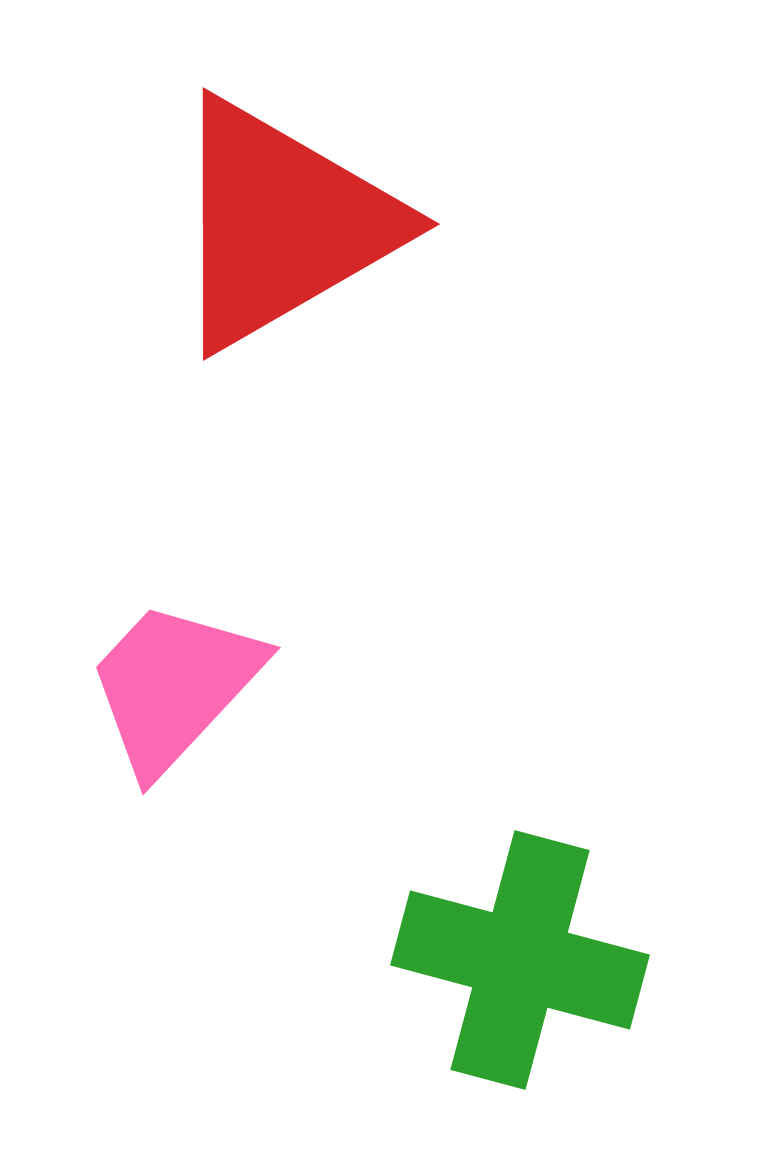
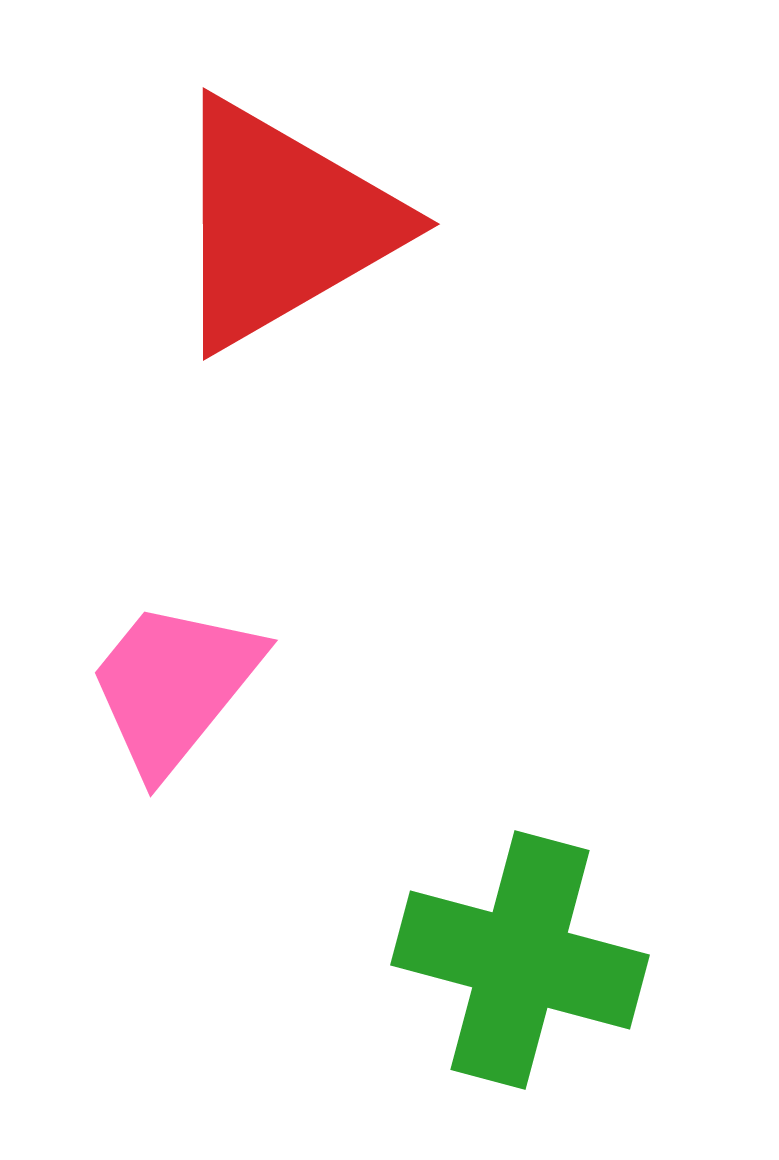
pink trapezoid: rotated 4 degrees counterclockwise
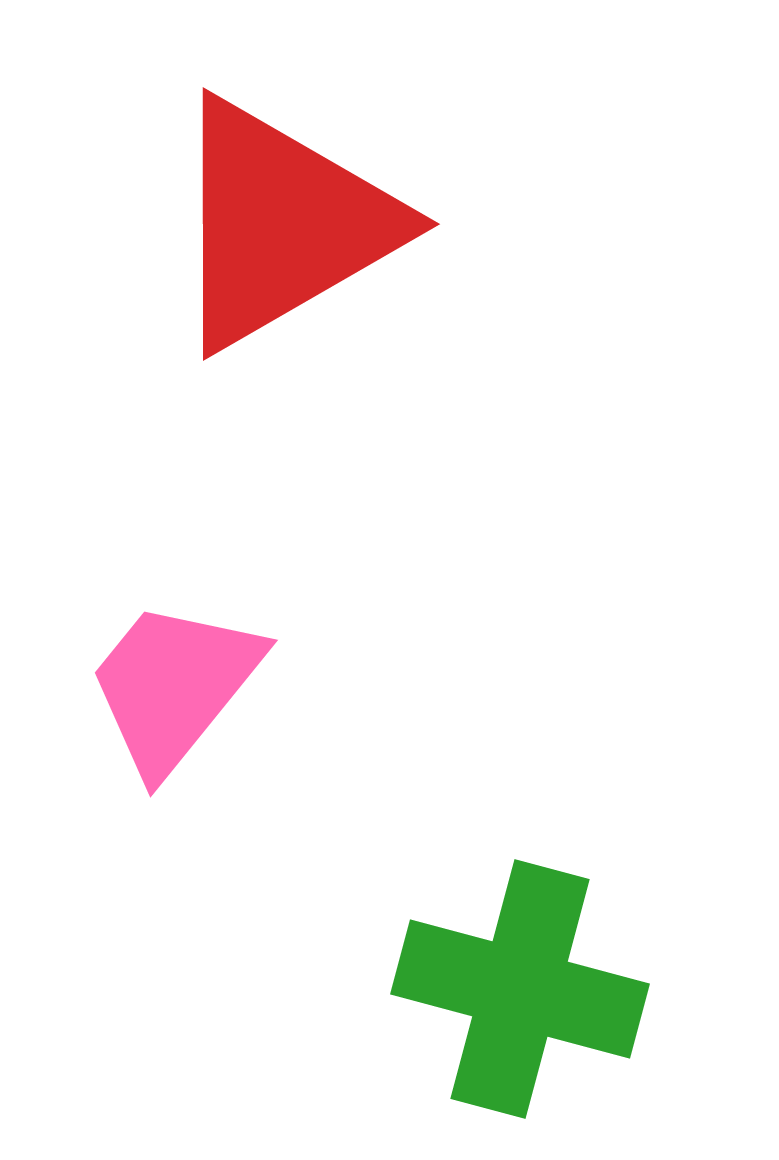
green cross: moved 29 px down
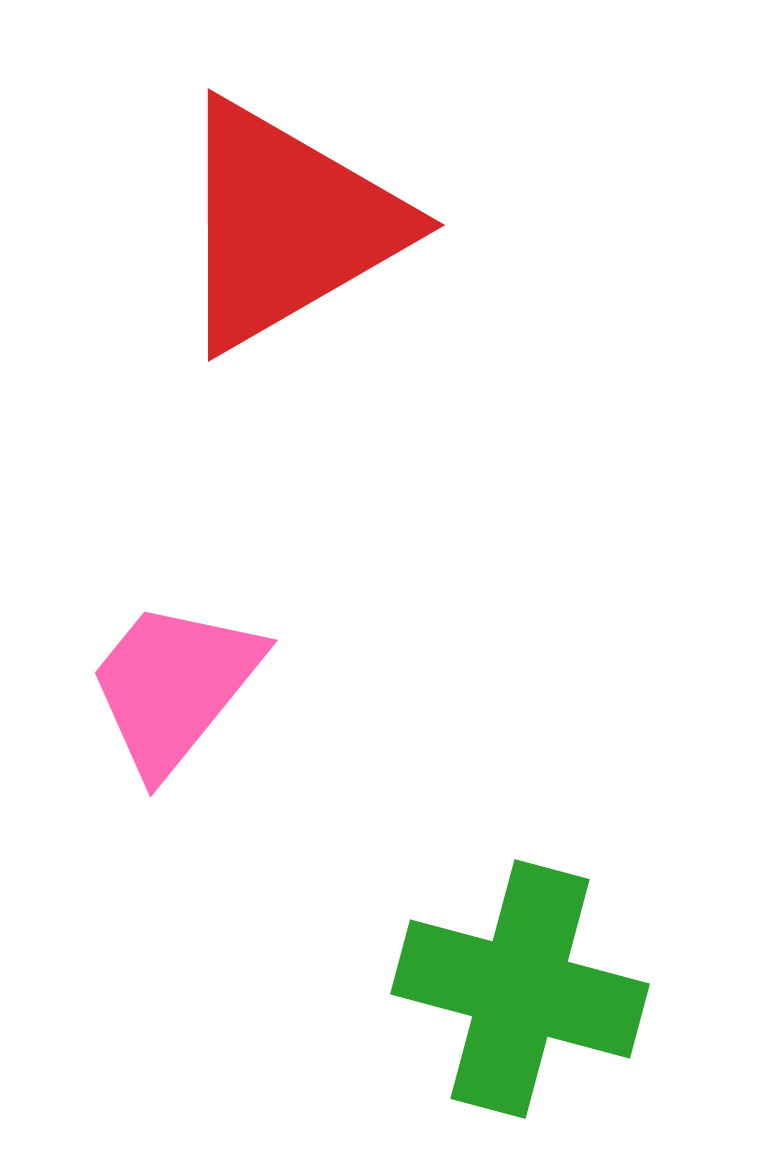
red triangle: moved 5 px right, 1 px down
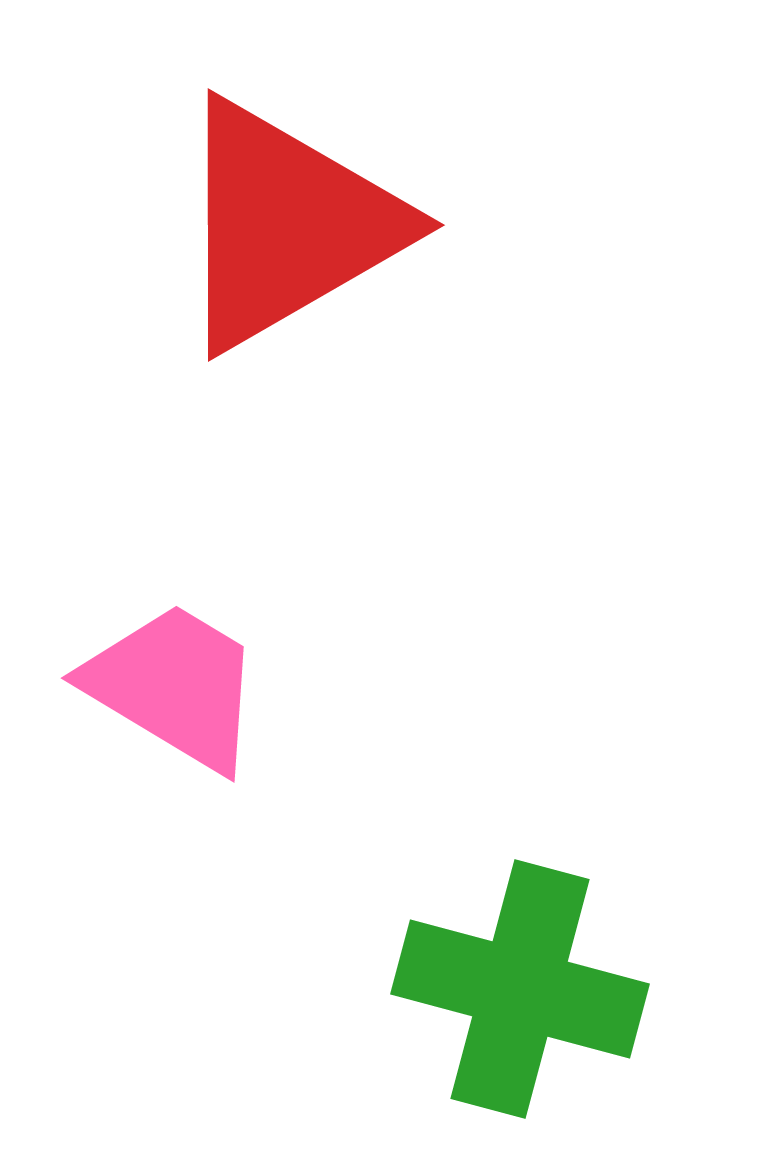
pink trapezoid: rotated 82 degrees clockwise
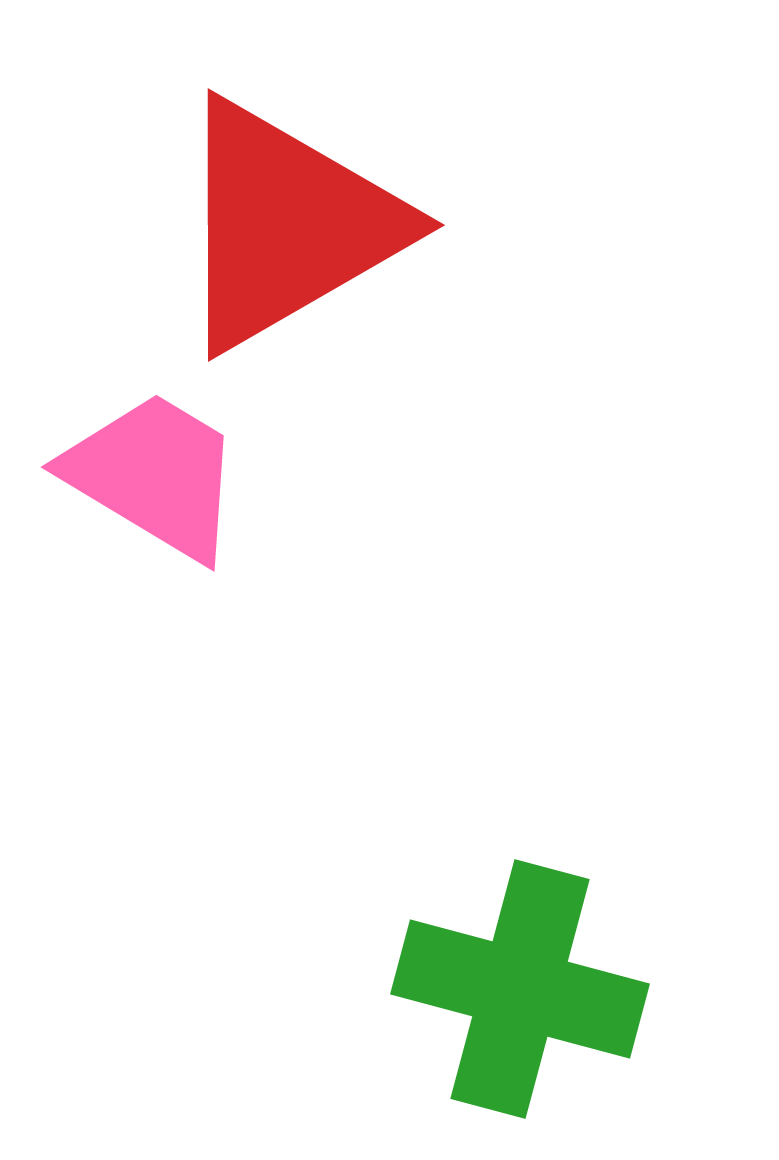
pink trapezoid: moved 20 px left, 211 px up
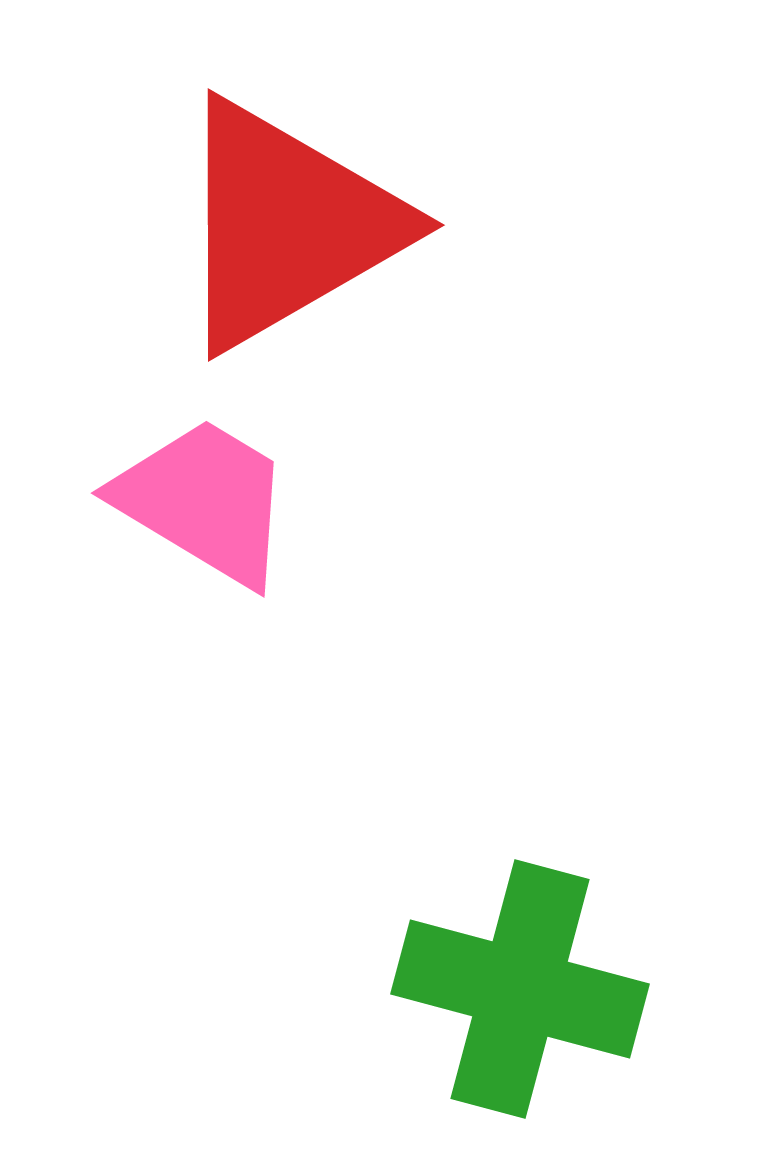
pink trapezoid: moved 50 px right, 26 px down
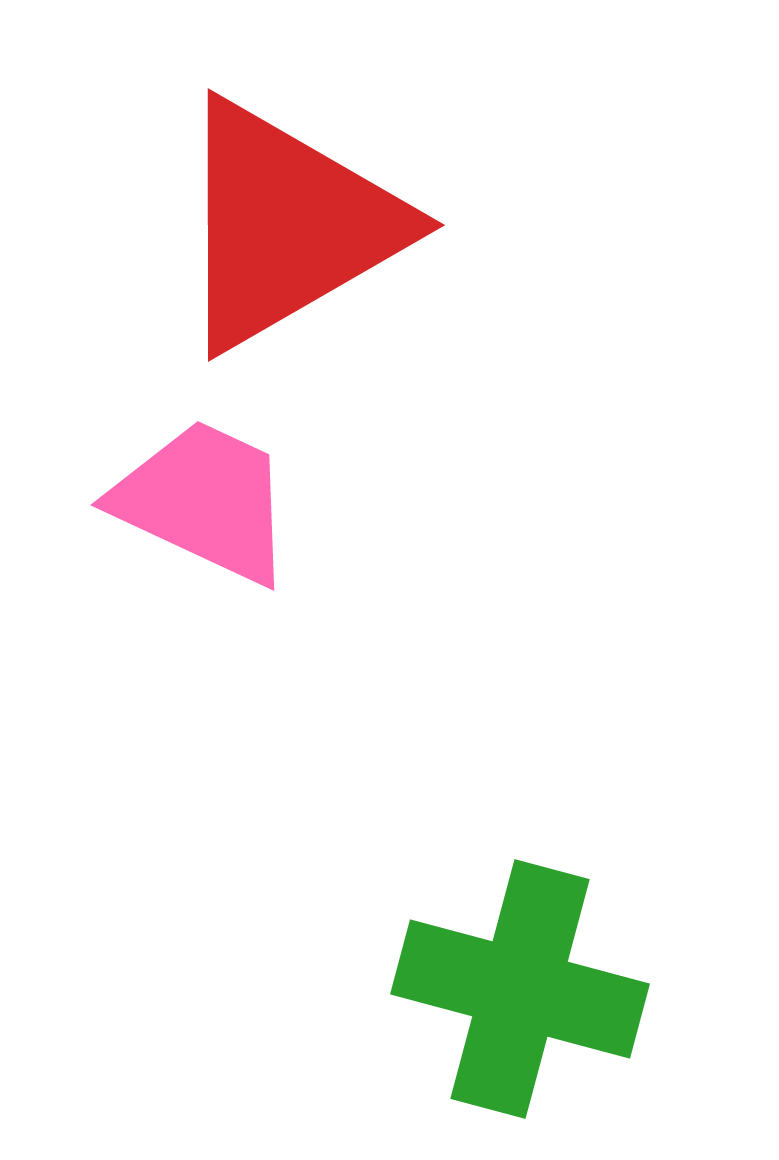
pink trapezoid: rotated 6 degrees counterclockwise
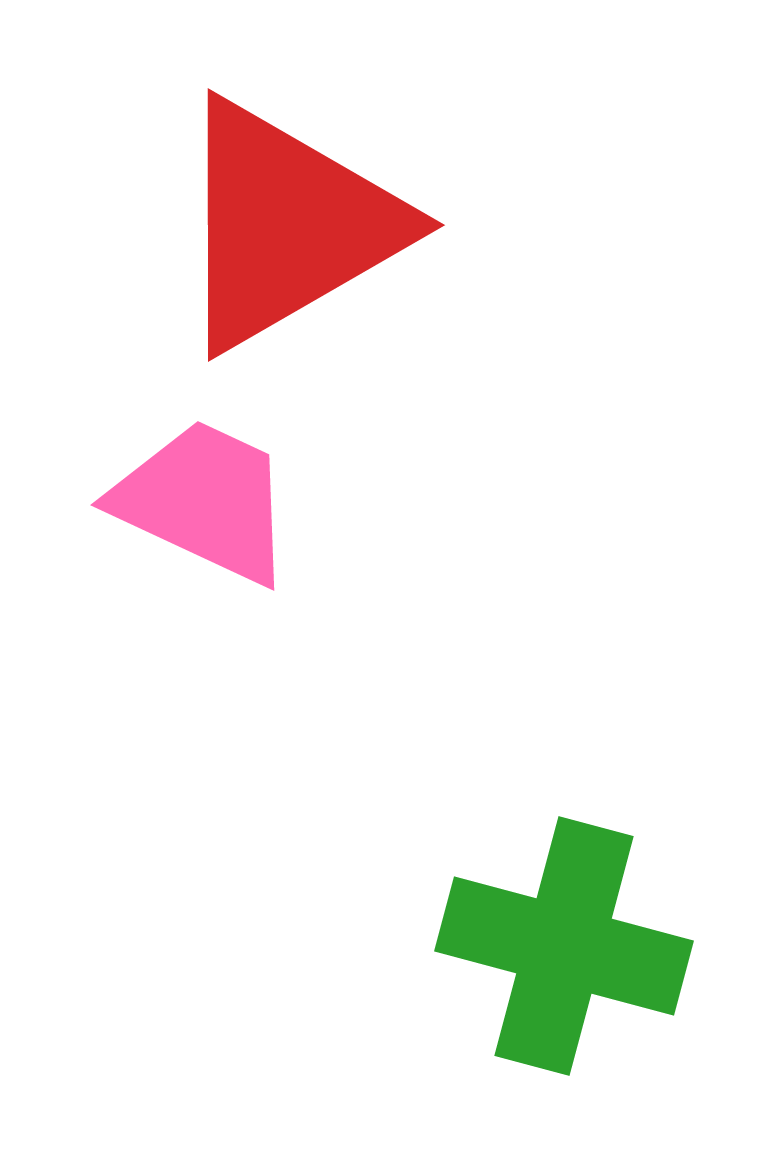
green cross: moved 44 px right, 43 px up
